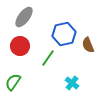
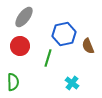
brown semicircle: moved 1 px down
green line: rotated 18 degrees counterclockwise
green semicircle: rotated 144 degrees clockwise
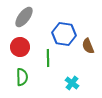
blue hexagon: rotated 20 degrees clockwise
red circle: moved 1 px down
green line: rotated 18 degrees counterclockwise
green semicircle: moved 9 px right, 5 px up
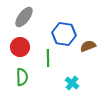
brown semicircle: rotated 91 degrees clockwise
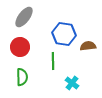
brown semicircle: rotated 14 degrees clockwise
green line: moved 5 px right, 3 px down
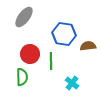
red circle: moved 10 px right, 7 px down
green line: moved 2 px left
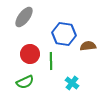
green semicircle: moved 3 px right, 5 px down; rotated 66 degrees clockwise
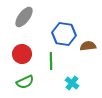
red circle: moved 8 px left
